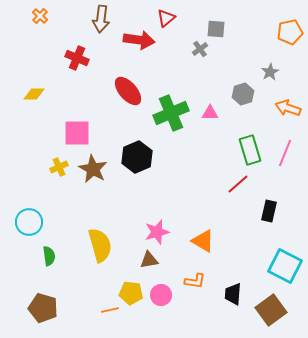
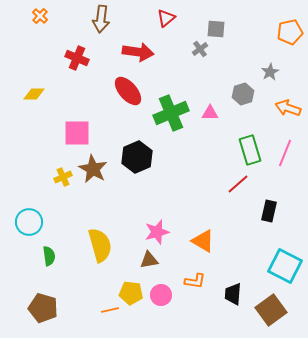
red arrow: moved 1 px left, 12 px down
yellow cross: moved 4 px right, 10 px down
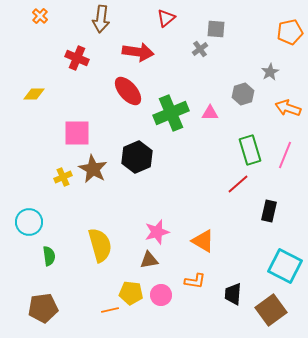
pink line: moved 2 px down
brown pentagon: rotated 24 degrees counterclockwise
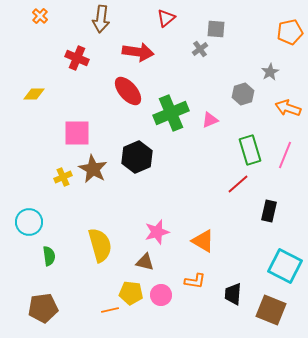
pink triangle: moved 7 px down; rotated 24 degrees counterclockwise
brown triangle: moved 4 px left, 2 px down; rotated 24 degrees clockwise
brown square: rotated 32 degrees counterclockwise
